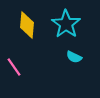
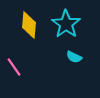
yellow diamond: moved 2 px right
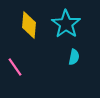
cyan semicircle: rotated 105 degrees counterclockwise
pink line: moved 1 px right
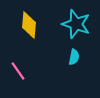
cyan star: moved 10 px right; rotated 16 degrees counterclockwise
pink line: moved 3 px right, 4 px down
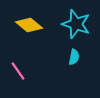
yellow diamond: rotated 56 degrees counterclockwise
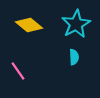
cyan star: rotated 24 degrees clockwise
cyan semicircle: rotated 14 degrees counterclockwise
